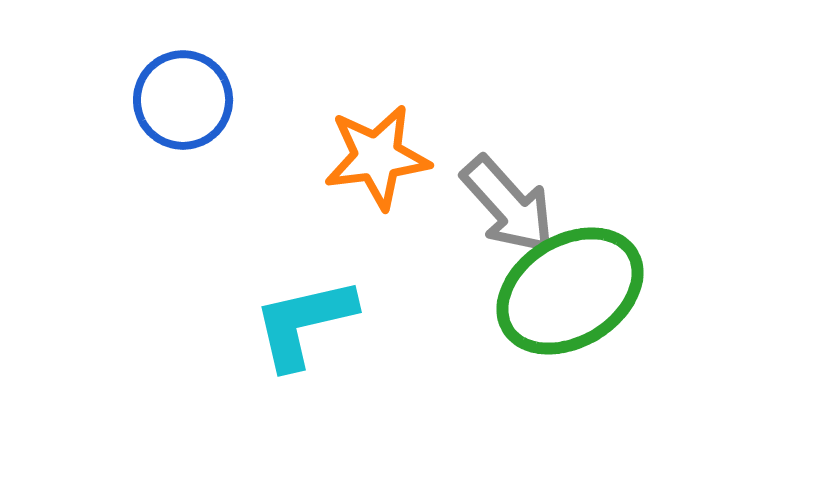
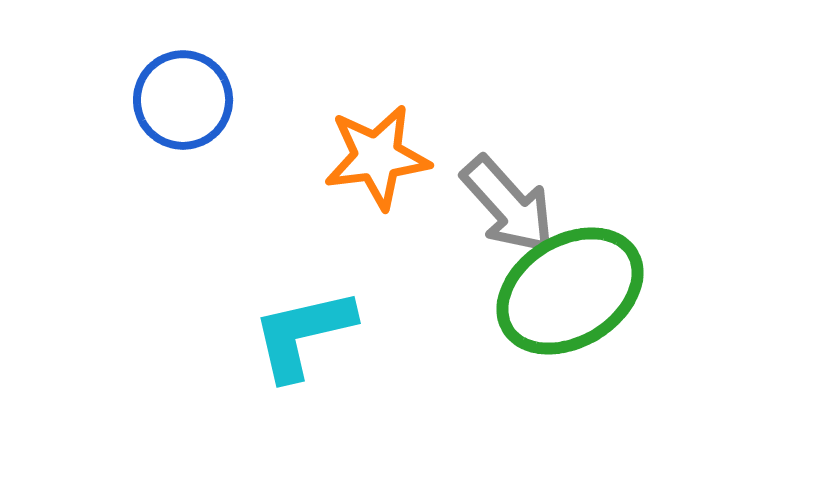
cyan L-shape: moved 1 px left, 11 px down
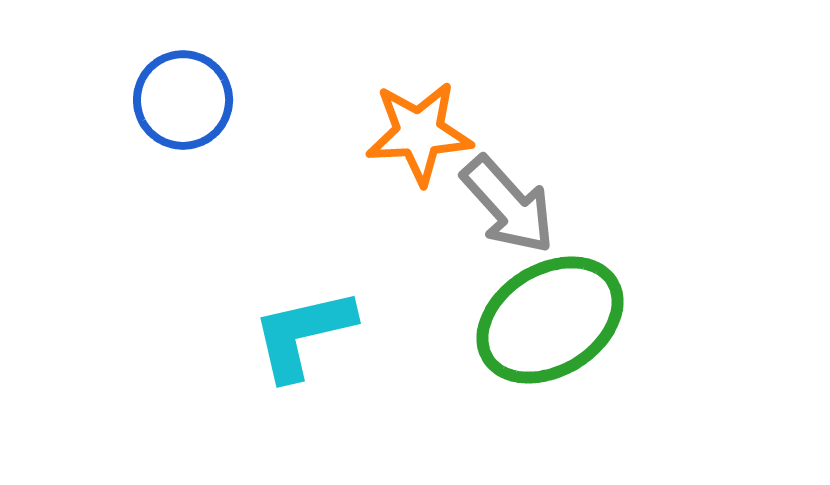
orange star: moved 42 px right, 24 px up; rotated 4 degrees clockwise
green ellipse: moved 20 px left, 29 px down
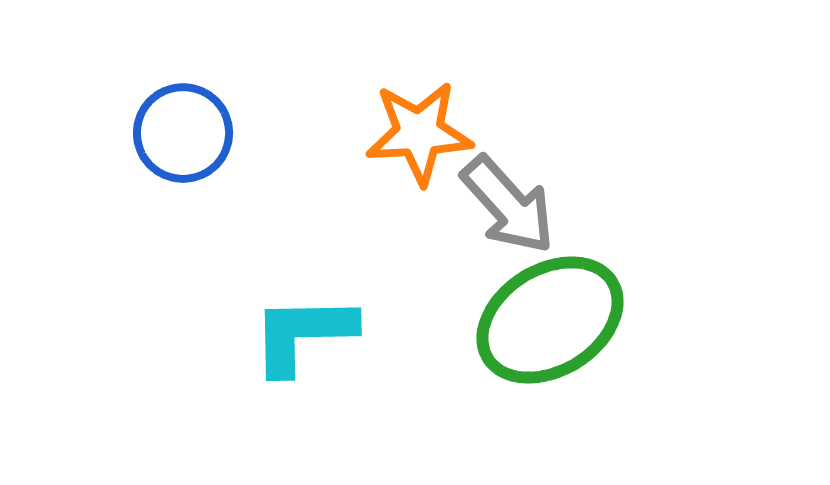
blue circle: moved 33 px down
cyan L-shape: rotated 12 degrees clockwise
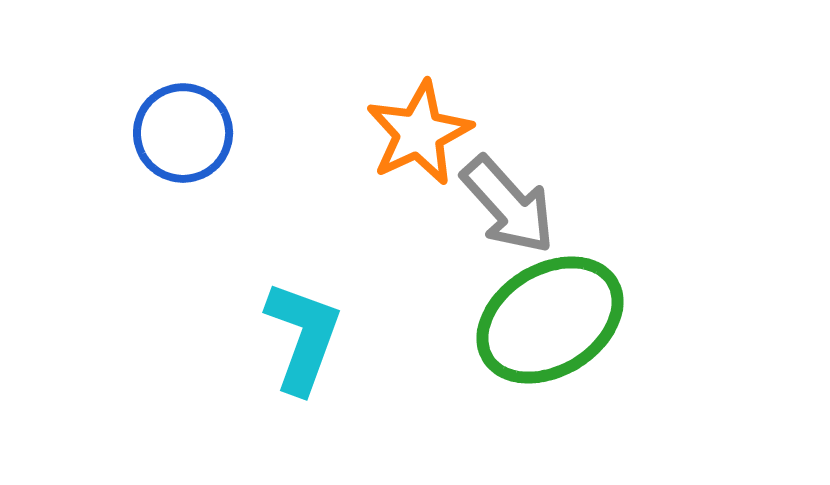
orange star: rotated 22 degrees counterclockwise
cyan L-shape: moved 3 px down; rotated 111 degrees clockwise
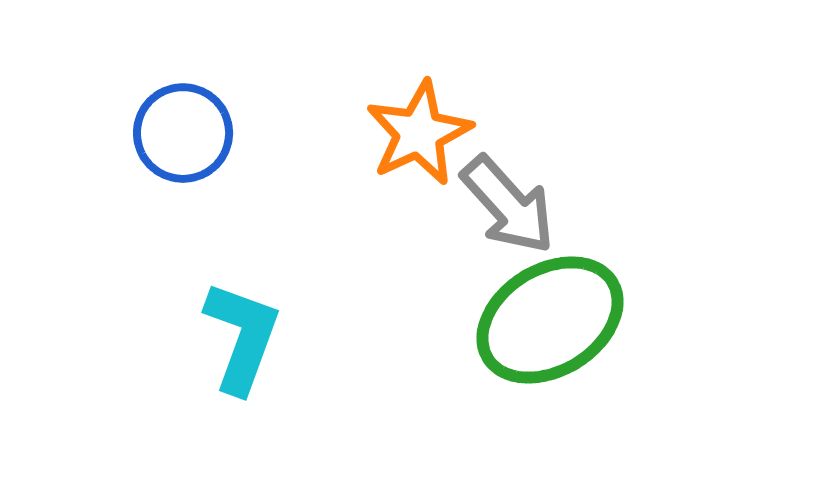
cyan L-shape: moved 61 px left
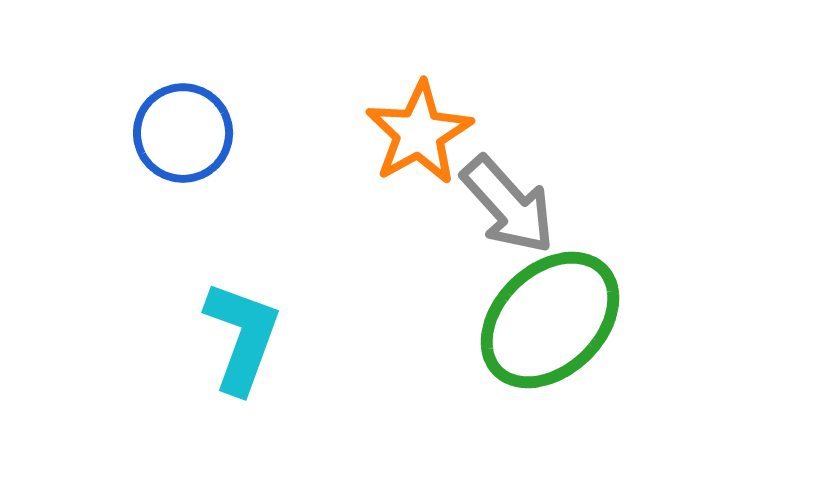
orange star: rotated 4 degrees counterclockwise
green ellipse: rotated 12 degrees counterclockwise
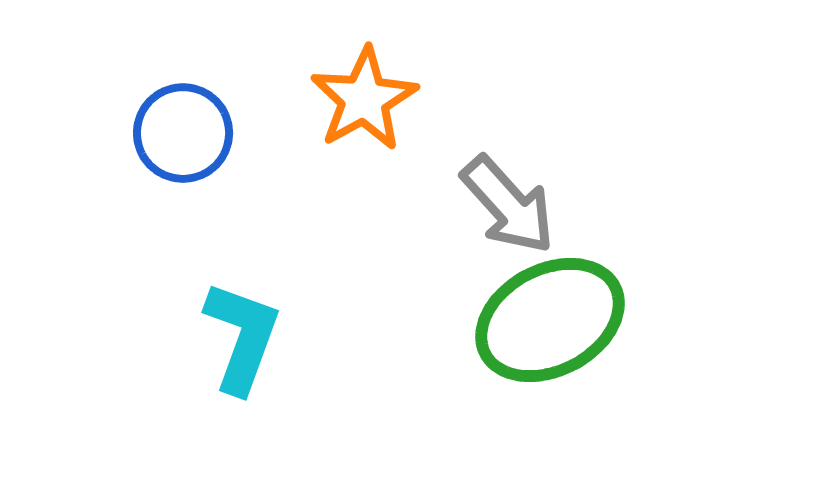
orange star: moved 55 px left, 34 px up
green ellipse: rotated 16 degrees clockwise
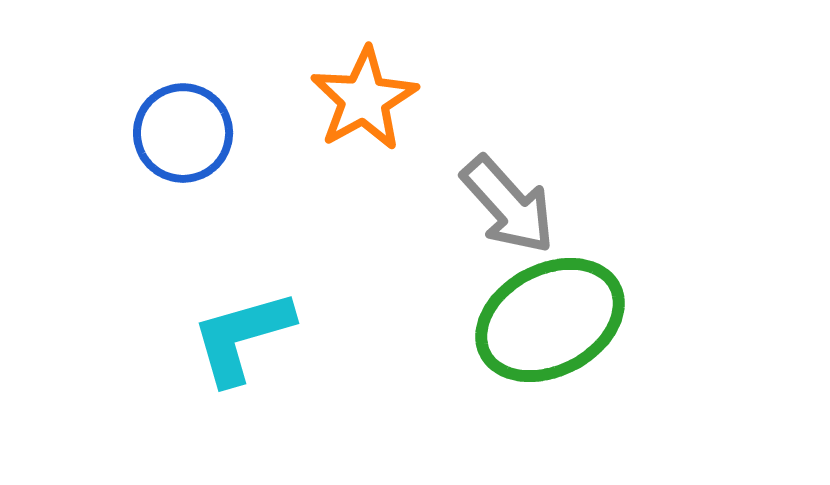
cyan L-shape: rotated 126 degrees counterclockwise
